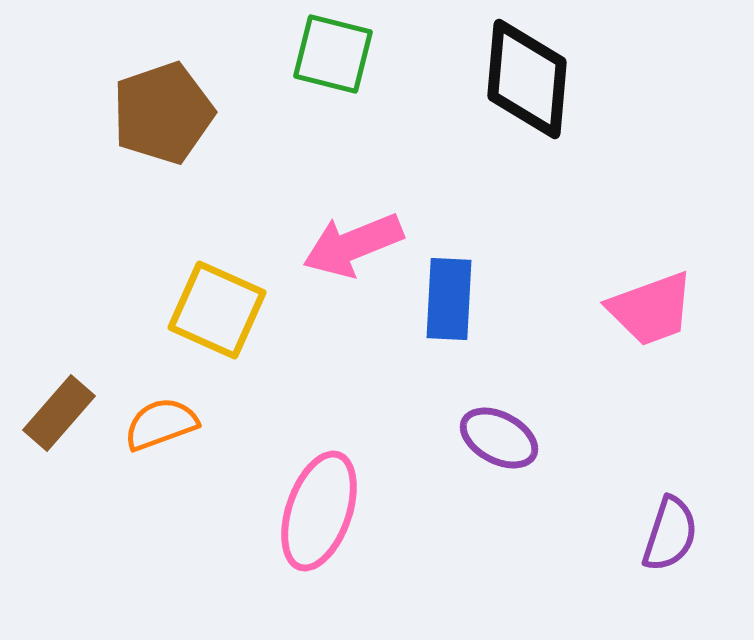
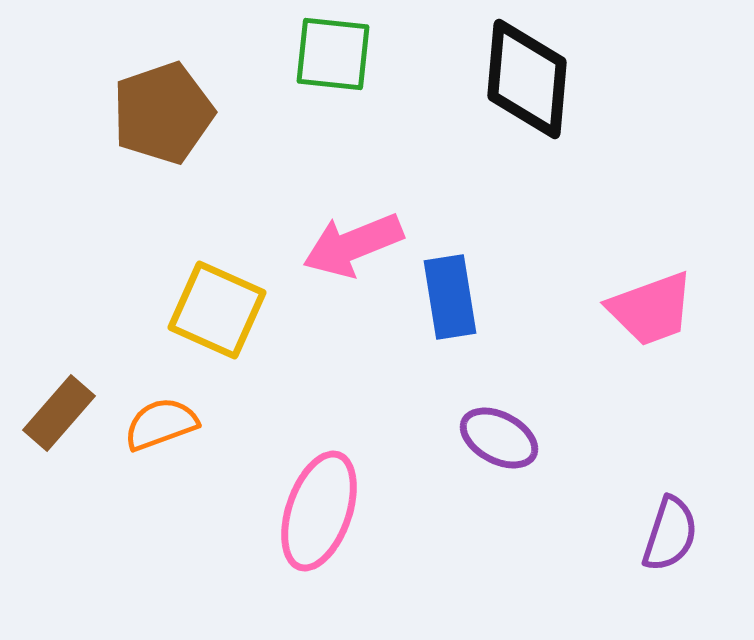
green square: rotated 8 degrees counterclockwise
blue rectangle: moved 1 px right, 2 px up; rotated 12 degrees counterclockwise
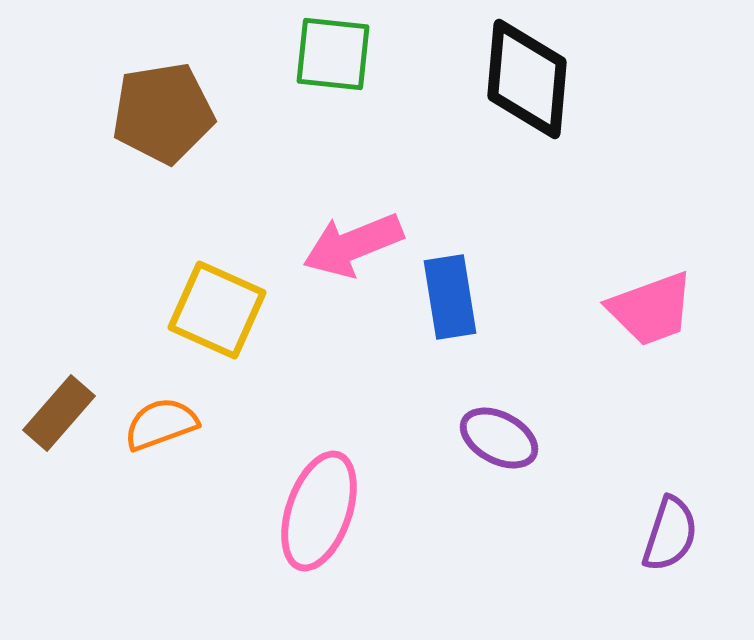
brown pentagon: rotated 10 degrees clockwise
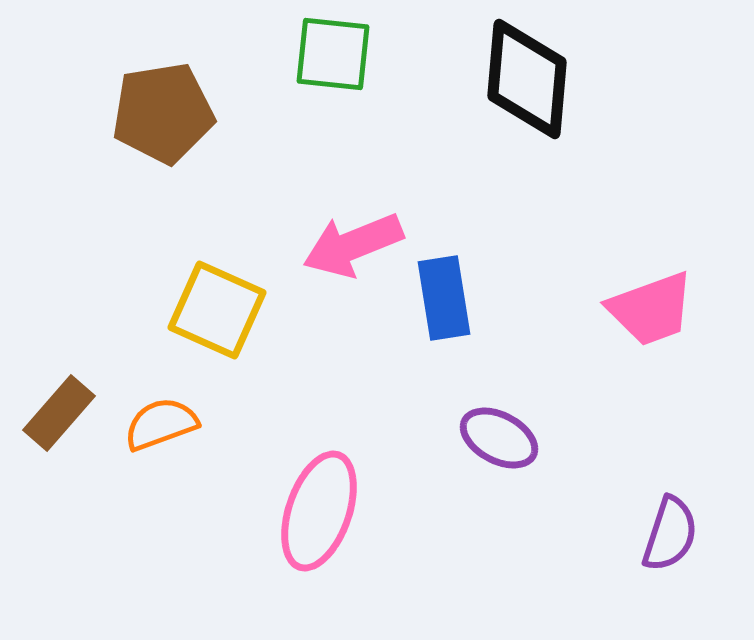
blue rectangle: moved 6 px left, 1 px down
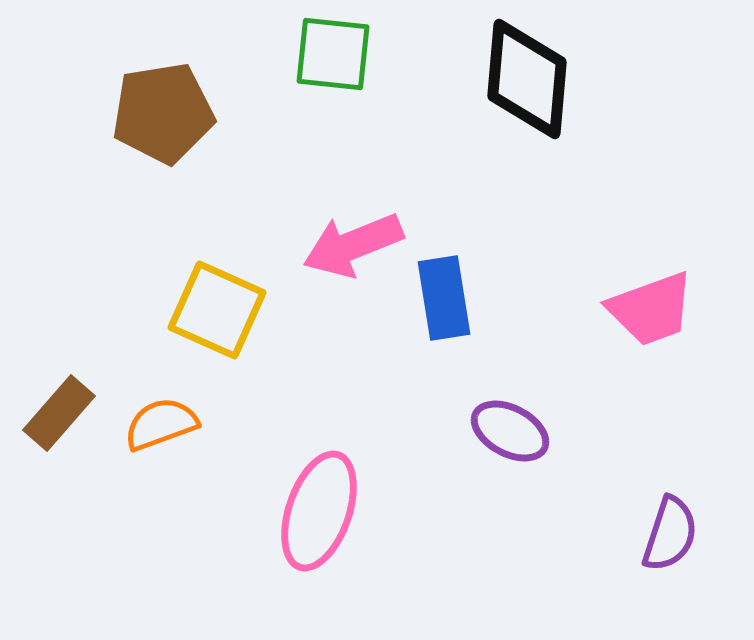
purple ellipse: moved 11 px right, 7 px up
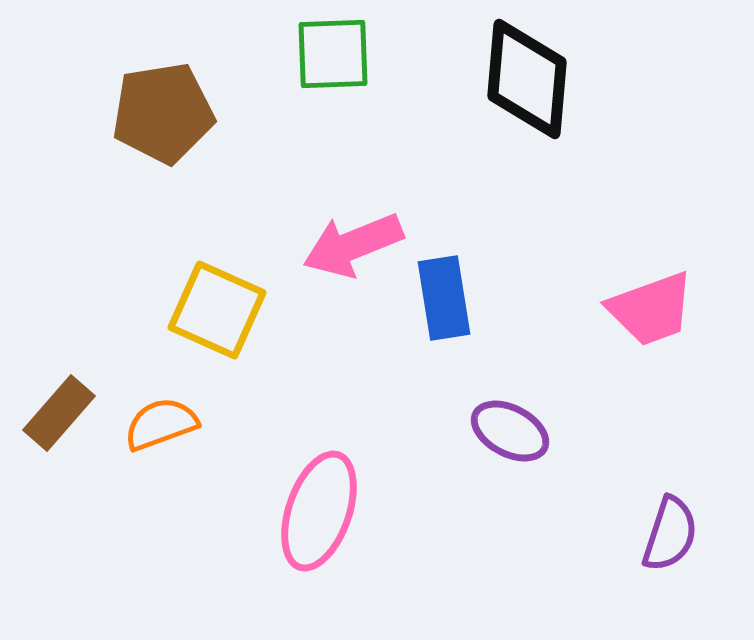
green square: rotated 8 degrees counterclockwise
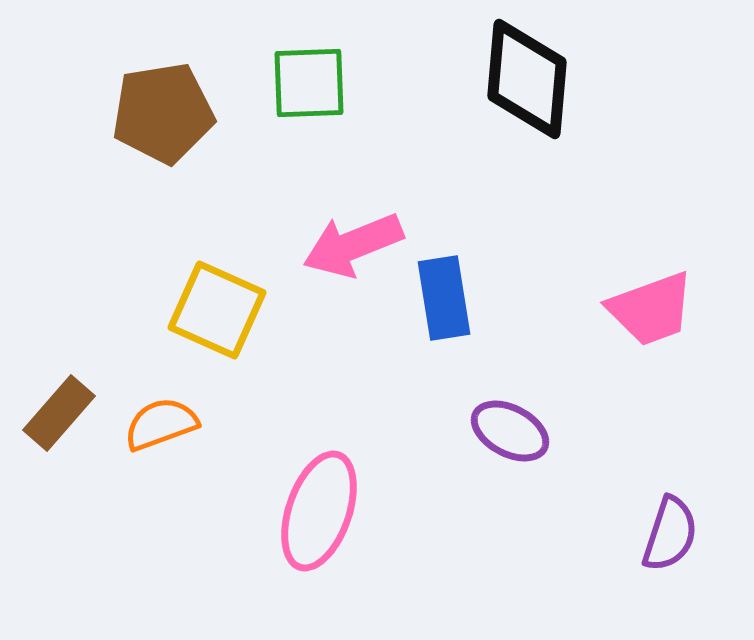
green square: moved 24 px left, 29 px down
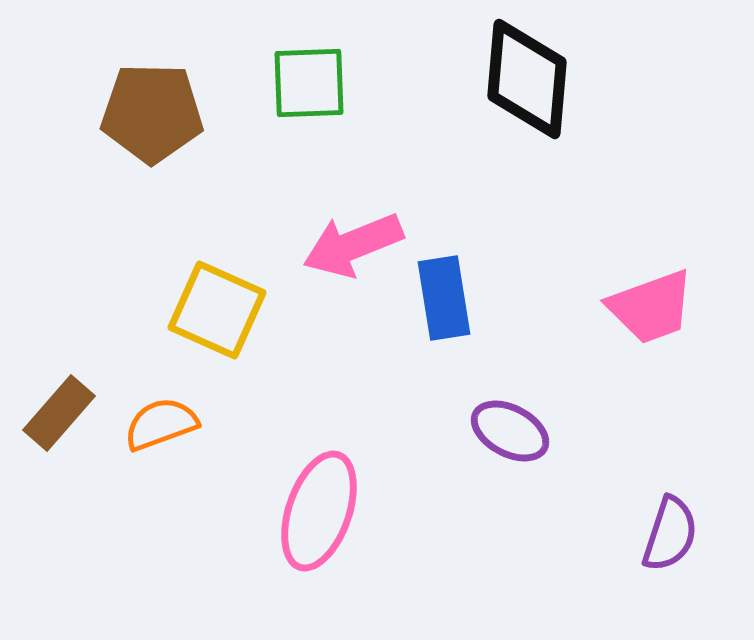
brown pentagon: moved 11 px left; rotated 10 degrees clockwise
pink trapezoid: moved 2 px up
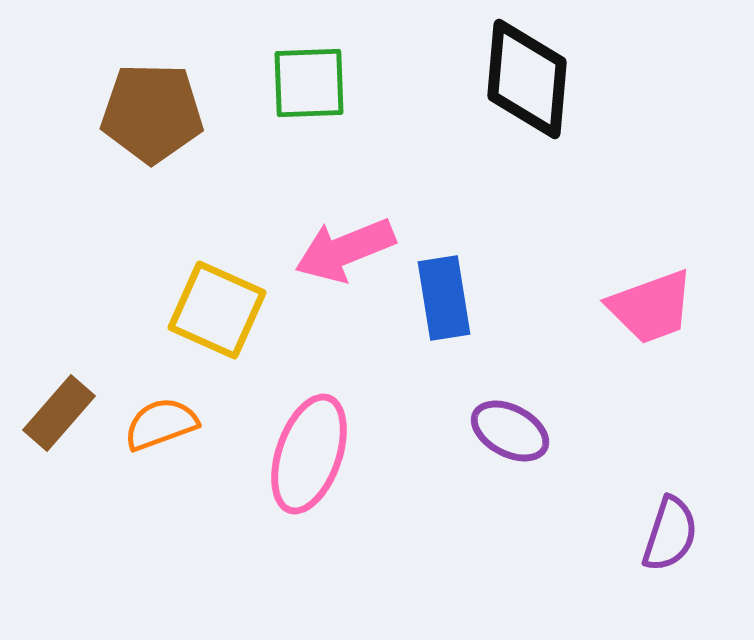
pink arrow: moved 8 px left, 5 px down
pink ellipse: moved 10 px left, 57 px up
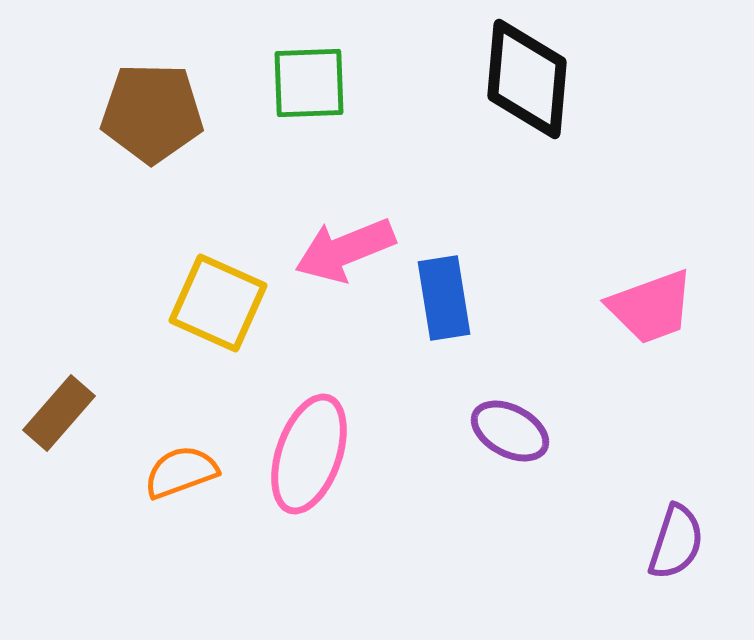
yellow square: moved 1 px right, 7 px up
orange semicircle: moved 20 px right, 48 px down
purple semicircle: moved 6 px right, 8 px down
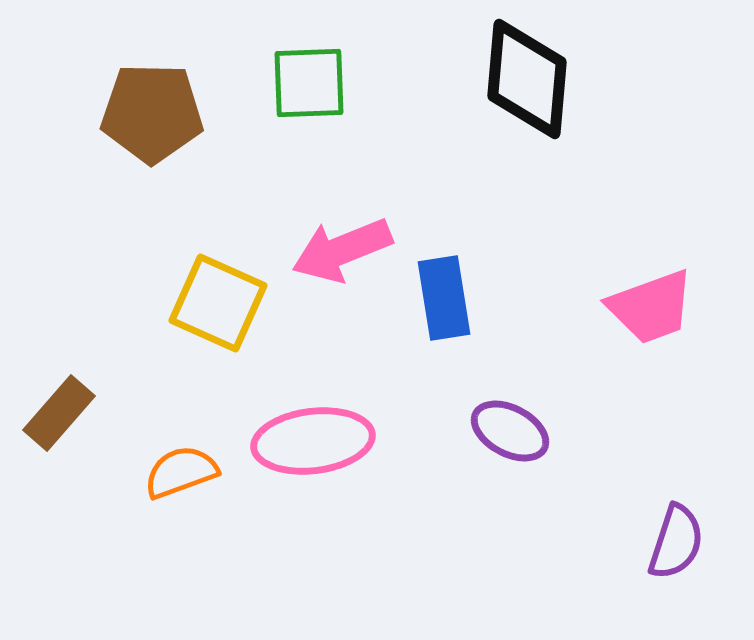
pink arrow: moved 3 px left
pink ellipse: moved 4 px right, 13 px up; rotated 64 degrees clockwise
